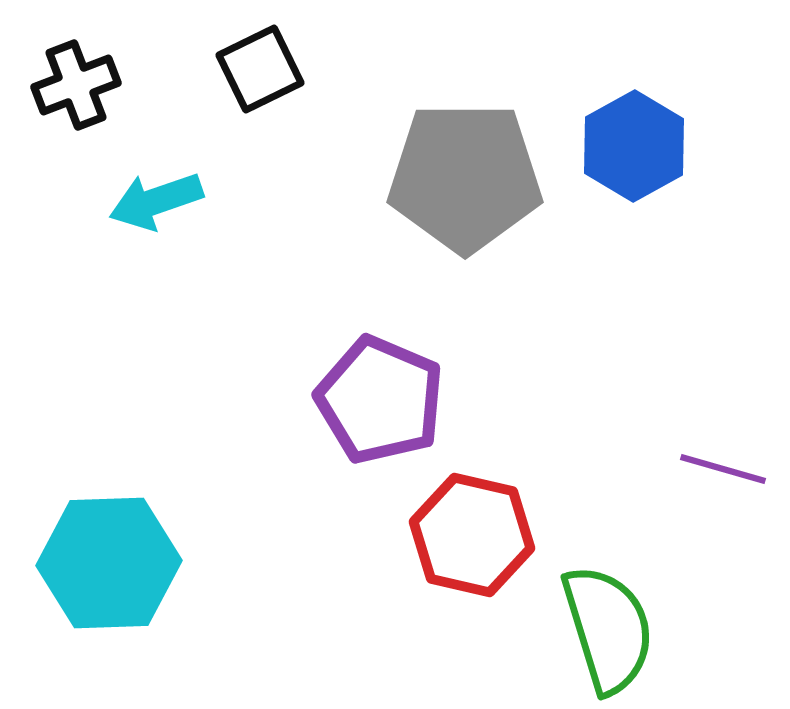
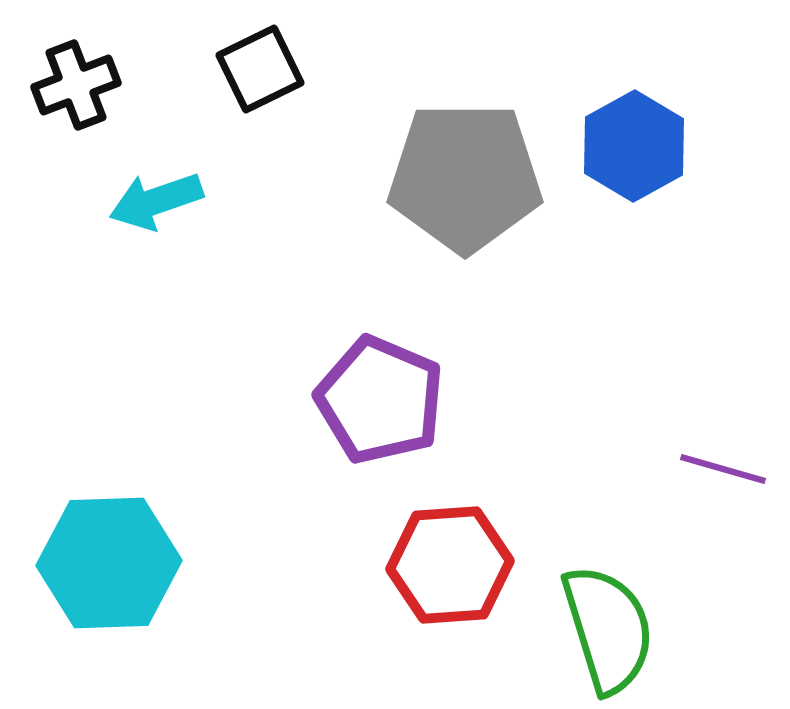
red hexagon: moved 22 px left, 30 px down; rotated 17 degrees counterclockwise
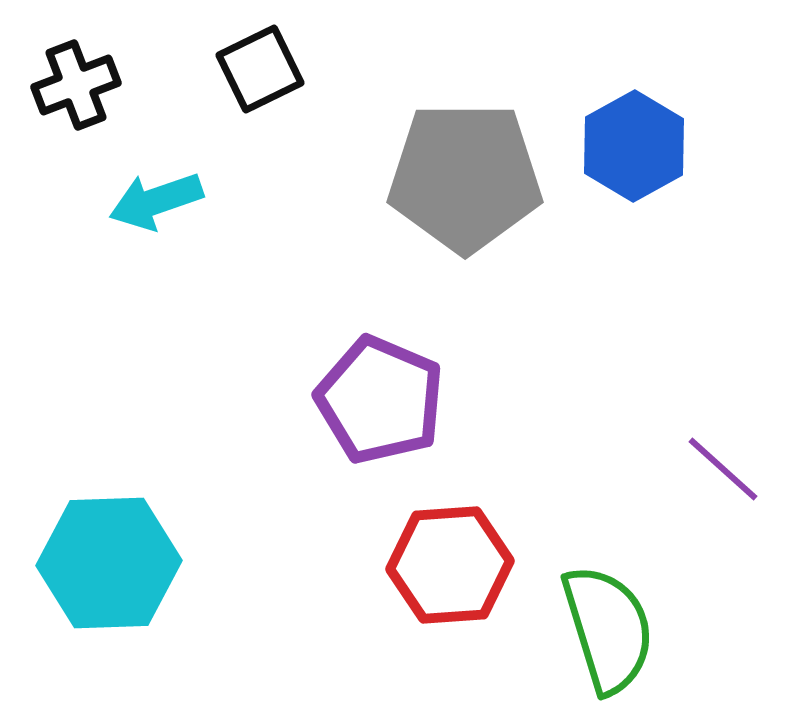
purple line: rotated 26 degrees clockwise
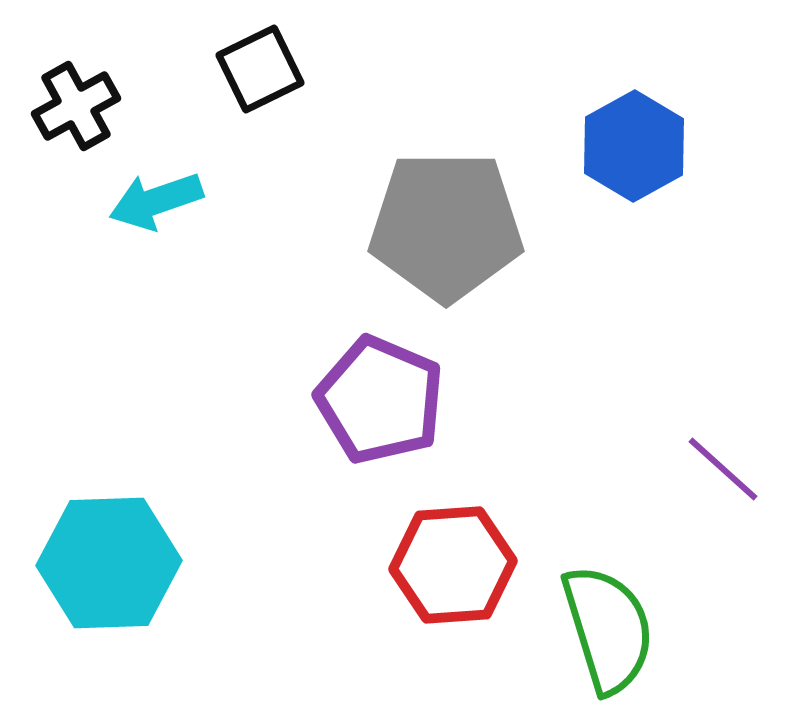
black cross: moved 21 px down; rotated 8 degrees counterclockwise
gray pentagon: moved 19 px left, 49 px down
red hexagon: moved 3 px right
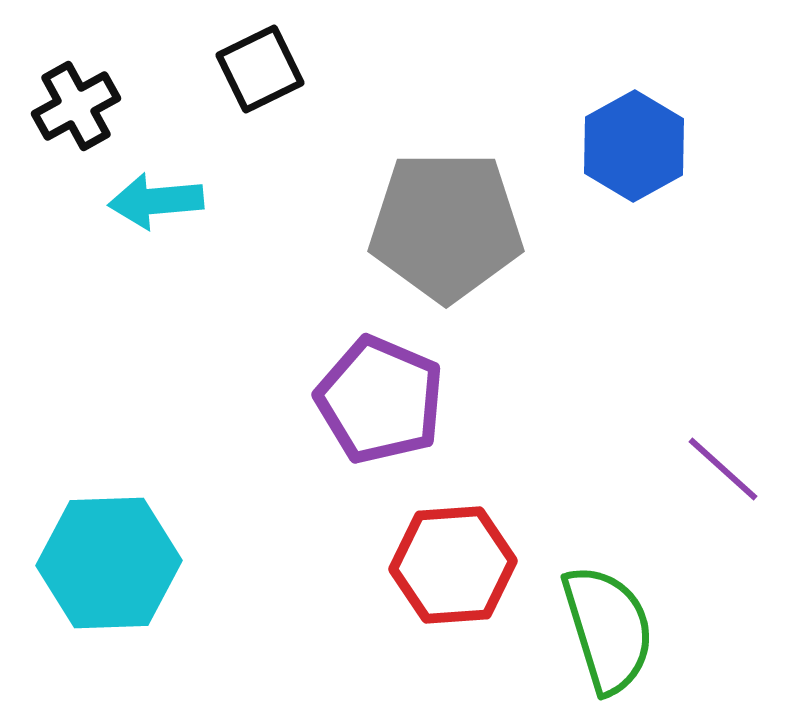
cyan arrow: rotated 14 degrees clockwise
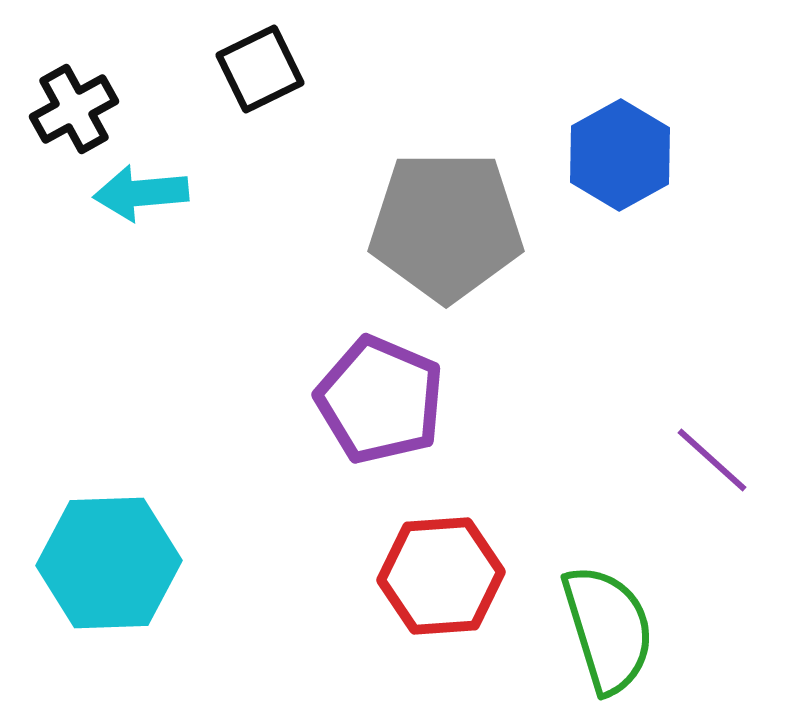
black cross: moved 2 px left, 3 px down
blue hexagon: moved 14 px left, 9 px down
cyan arrow: moved 15 px left, 8 px up
purple line: moved 11 px left, 9 px up
red hexagon: moved 12 px left, 11 px down
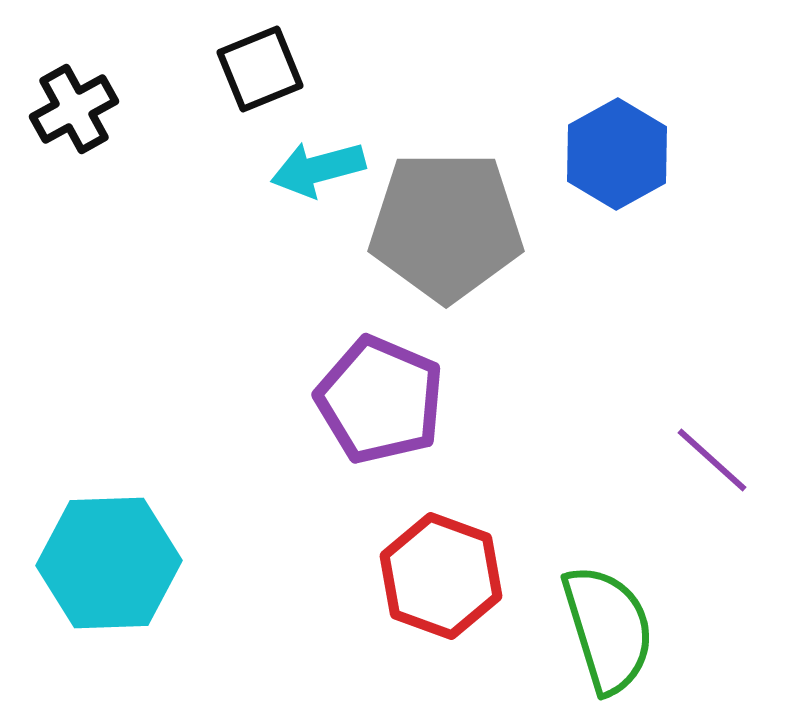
black square: rotated 4 degrees clockwise
blue hexagon: moved 3 px left, 1 px up
cyan arrow: moved 177 px right, 24 px up; rotated 10 degrees counterclockwise
red hexagon: rotated 24 degrees clockwise
